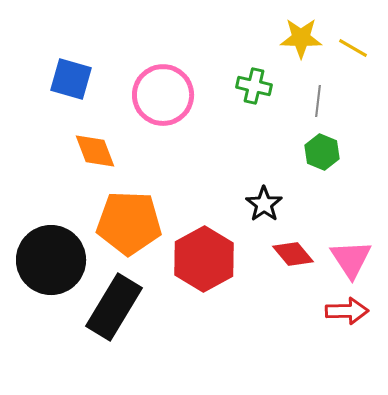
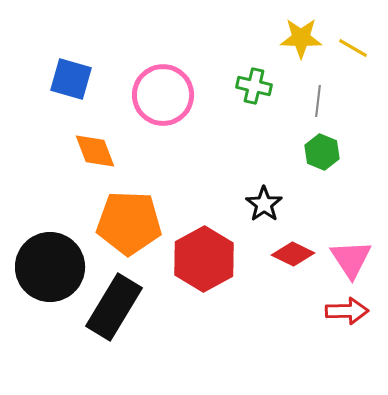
red diamond: rotated 24 degrees counterclockwise
black circle: moved 1 px left, 7 px down
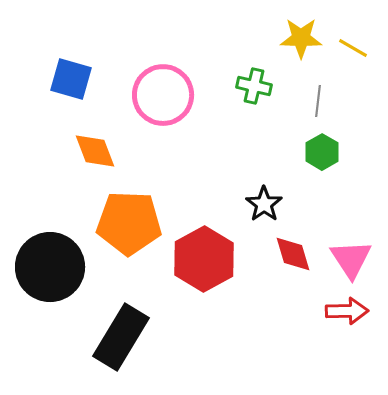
green hexagon: rotated 8 degrees clockwise
red diamond: rotated 48 degrees clockwise
black rectangle: moved 7 px right, 30 px down
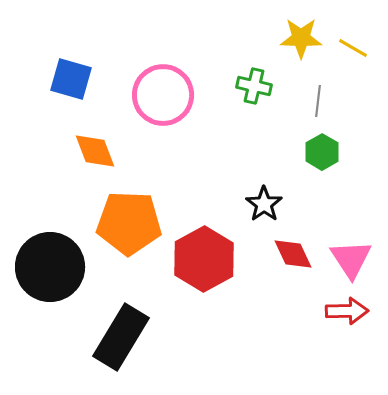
red diamond: rotated 9 degrees counterclockwise
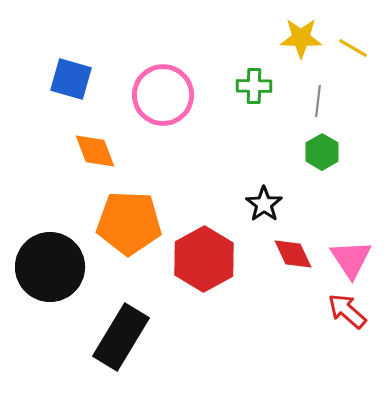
green cross: rotated 12 degrees counterclockwise
red arrow: rotated 138 degrees counterclockwise
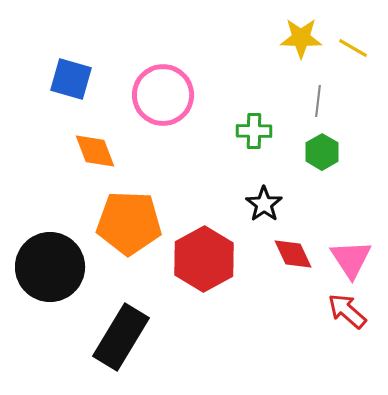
green cross: moved 45 px down
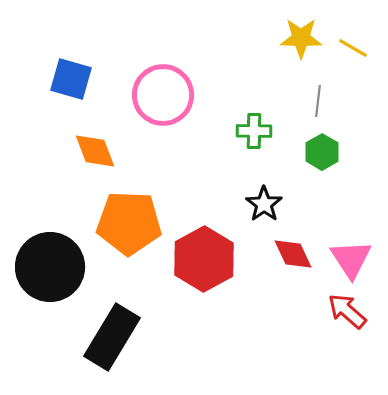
black rectangle: moved 9 px left
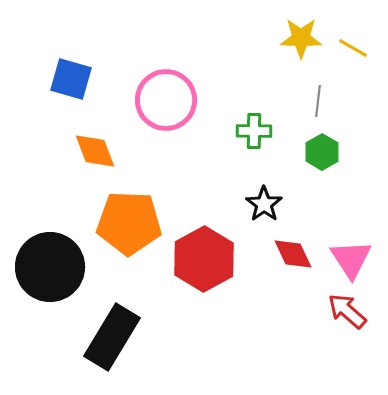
pink circle: moved 3 px right, 5 px down
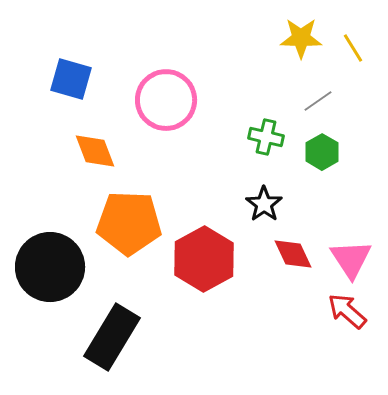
yellow line: rotated 28 degrees clockwise
gray line: rotated 48 degrees clockwise
green cross: moved 12 px right, 6 px down; rotated 12 degrees clockwise
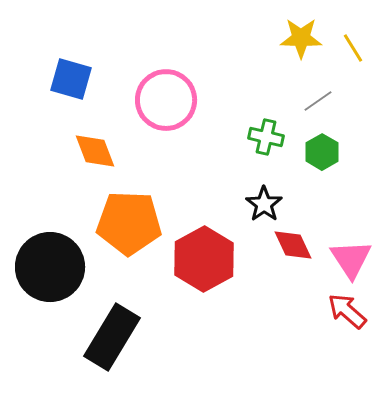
red diamond: moved 9 px up
